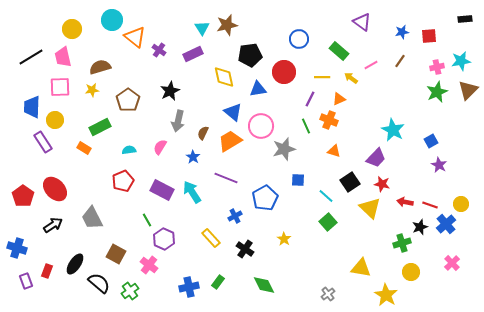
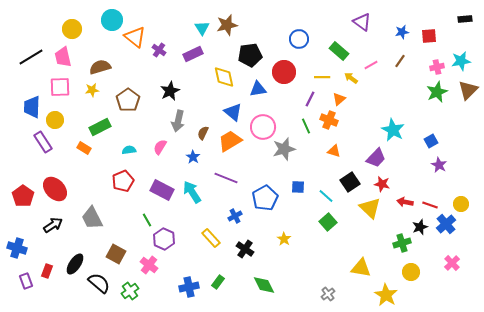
orange triangle at (339, 99): rotated 16 degrees counterclockwise
pink circle at (261, 126): moved 2 px right, 1 px down
blue square at (298, 180): moved 7 px down
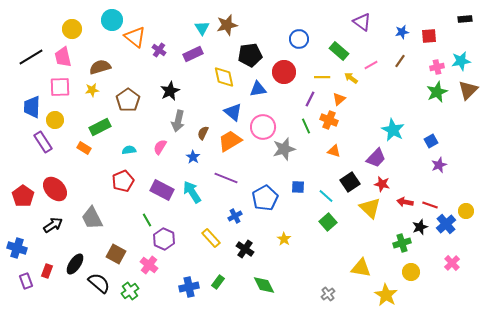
purple star at (439, 165): rotated 21 degrees clockwise
yellow circle at (461, 204): moved 5 px right, 7 px down
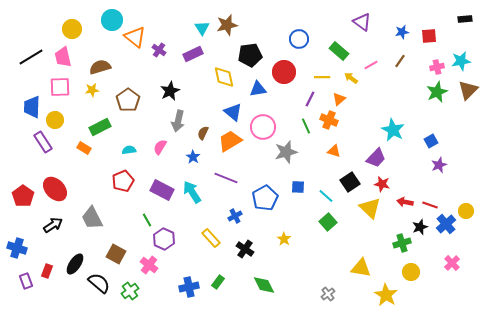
gray star at (284, 149): moved 2 px right, 3 px down
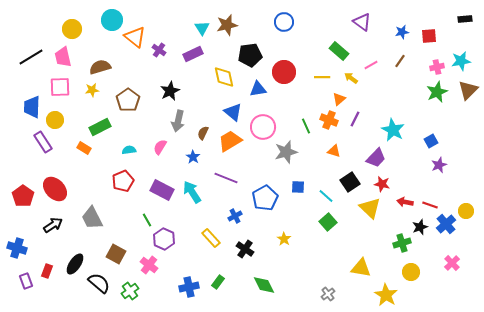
blue circle at (299, 39): moved 15 px left, 17 px up
purple line at (310, 99): moved 45 px right, 20 px down
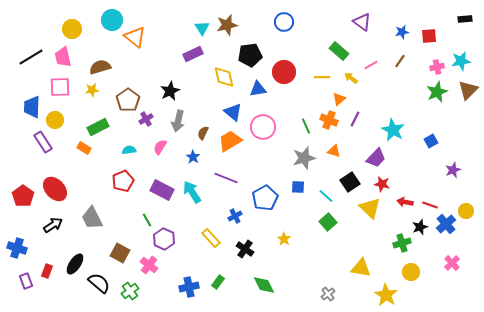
purple cross at (159, 50): moved 13 px left, 69 px down; rotated 24 degrees clockwise
green rectangle at (100, 127): moved 2 px left
gray star at (286, 152): moved 18 px right, 6 px down
purple star at (439, 165): moved 14 px right, 5 px down
brown square at (116, 254): moved 4 px right, 1 px up
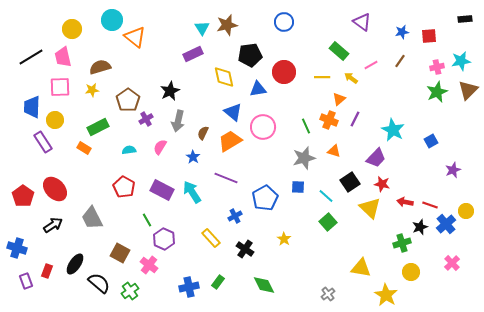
red pentagon at (123, 181): moved 1 px right, 6 px down; rotated 20 degrees counterclockwise
